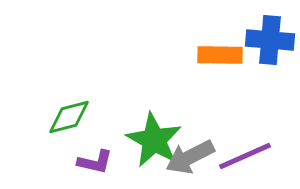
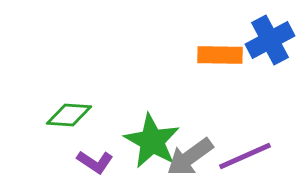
blue cross: rotated 33 degrees counterclockwise
green diamond: moved 2 px up; rotated 18 degrees clockwise
green star: moved 2 px left, 1 px down
gray arrow: rotated 9 degrees counterclockwise
purple L-shape: rotated 21 degrees clockwise
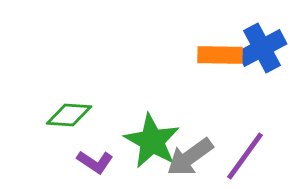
blue cross: moved 8 px left, 8 px down
purple line: rotated 30 degrees counterclockwise
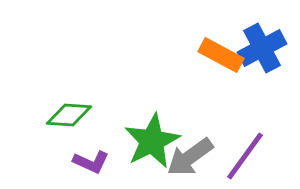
orange rectangle: moved 1 px right; rotated 27 degrees clockwise
green star: rotated 16 degrees clockwise
purple L-shape: moved 4 px left; rotated 9 degrees counterclockwise
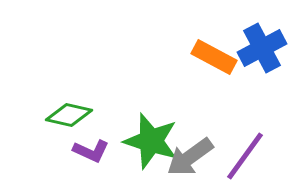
orange rectangle: moved 7 px left, 2 px down
green diamond: rotated 9 degrees clockwise
green star: moved 1 px left; rotated 28 degrees counterclockwise
purple L-shape: moved 11 px up
